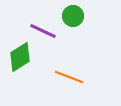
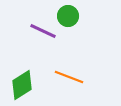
green circle: moved 5 px left
green diamond: moved 2 px right, 28 px down
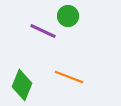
green diamond: rotated 36 degrees counterclockwise
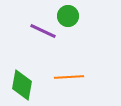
orange line: rotated 24 degrees counterclockwise
green diamond: rotated 12 degrees counterclockwise
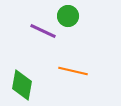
orange line: moved 4 px right, 6 px up; rotated 16 degrees clockwise
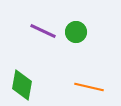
green circle: moved 8 px right, 16 px down
orange line: moved 16 px right, 16 px down
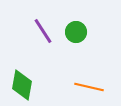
purple line: rotated 32 degrees clockwise
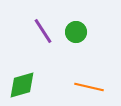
green diamond: rotated 64 degrees clockwise
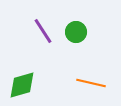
orange line: moved 2 px right, 4 px up
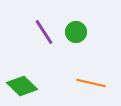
purple line: moved 1 px right, 1 px down
green diamond: moved 1 px down; rotated 60 degrees clockwise
